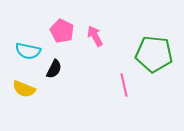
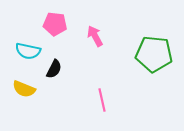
pink pentagon: moved 7 px left, 7 px up; rotated 20 degrees counterclockwise
pink line: moved 22 px left, 15 px down
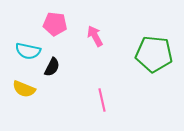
black semicircle: moved 2 px left, 2 px up
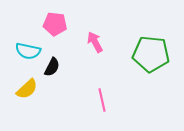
pink arrow: moved 6 px down
green pentagon: moved 3 px left
yellow semicircle: moved 3 px right; rotated 65 degrees counterclockwise
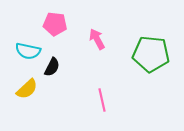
pink arrow: moved 2 px right, 3 px up
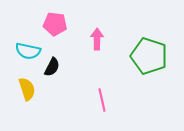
pink arrow: rotated 30 degrees clockwise
green pentagon: moved 2 px left, 2 px down; rotated 12 degrees clockwise
yellow semicircle: rotated 65 degrees counterclockwise
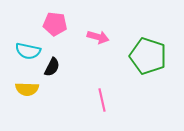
pink arrow: moved 1 px right, 2 px up; rotated 105 degrees clockwise
green pentagon: moved 1 px left
yellow semicircle: rotated 110 degrees clockwise
